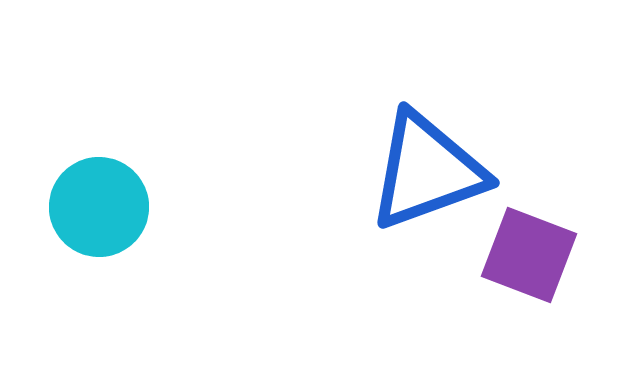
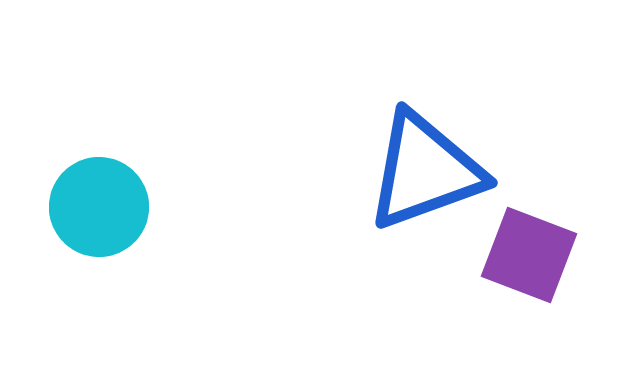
blue triangle: moved 2 px left
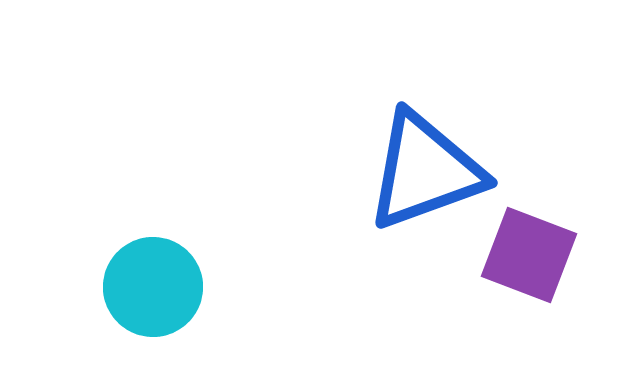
cyan circle: moved 54 px right, 80 px down
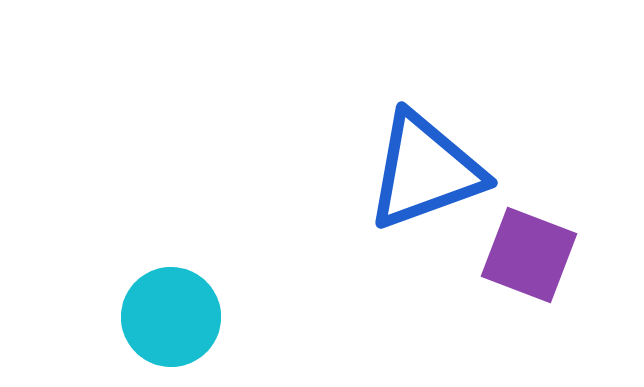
cyan circle: moved 18 px right, 30 px down
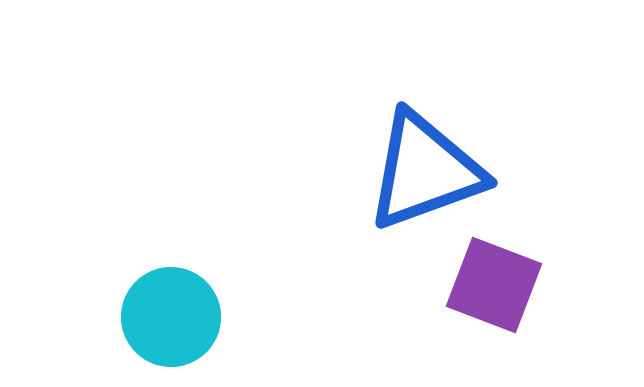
purple square: moved 35 px left, 30 px down
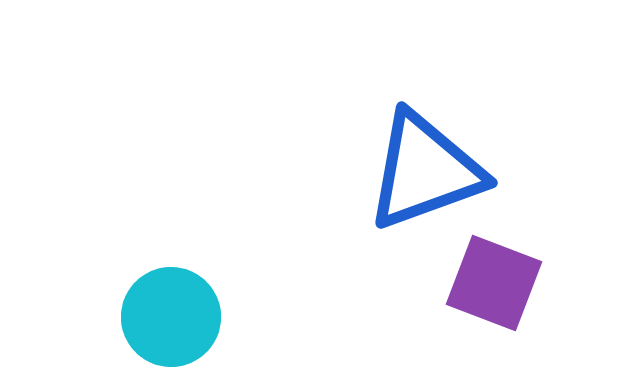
purple square: moved 2 px up
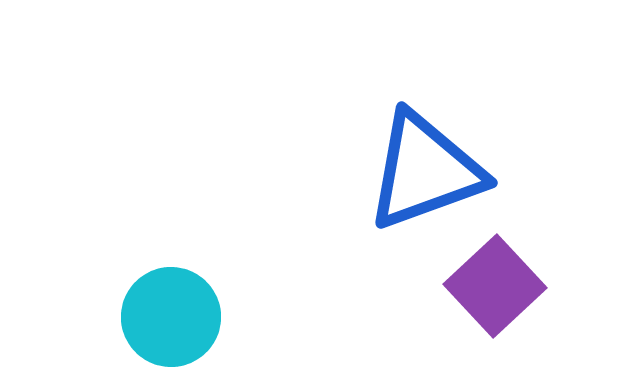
purple square: moved 1 px right, 3 px down; rotated 26 degrees clockwise
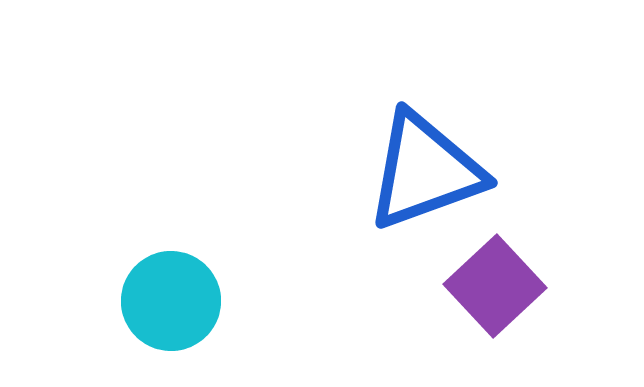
cyan circle: moved 16 px up
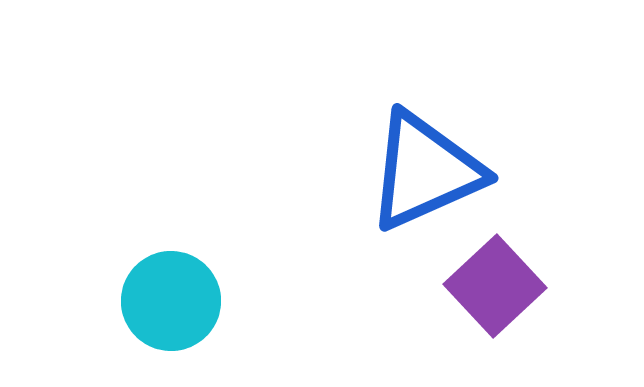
blue triangle: rotated 4 degrees counterclockwise
